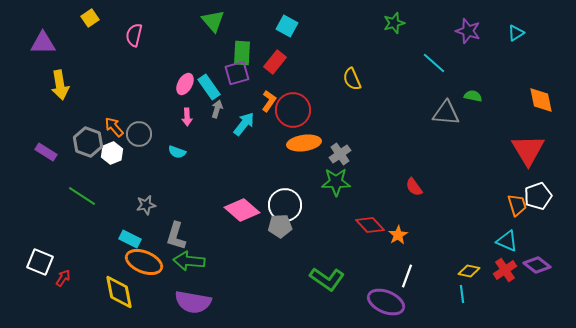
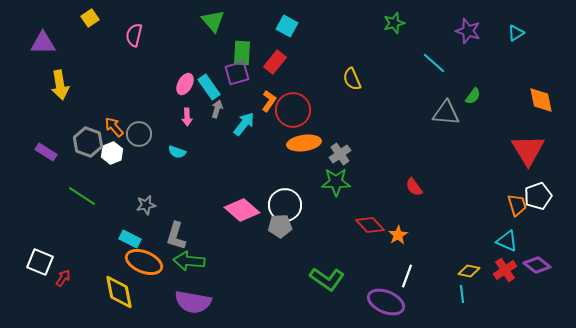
green semicircle at (473, 96): rotated 114 degrees clockwise
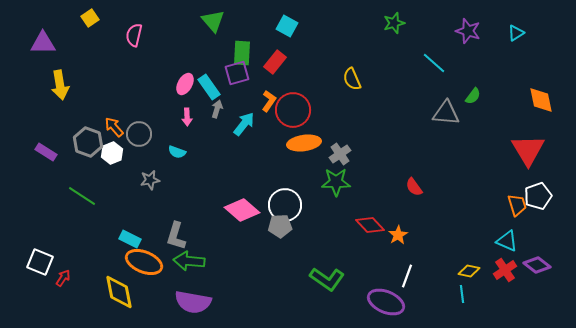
gray star at (146, 205): moved 4 px right, 25 px up
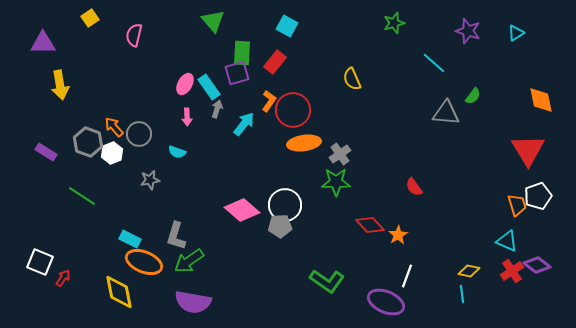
green arrow at (189, 261): rotated 40 degrees counterclockwise
red cross at (505, 270): moved 7 px right, 1 px down
green L-shape at (327, 279): moved 2 px down
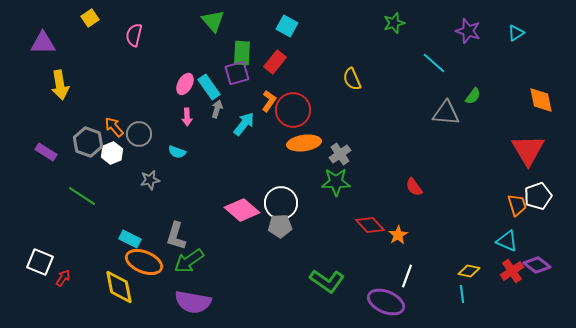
white circle at (285, 205): moved 4 px left, 2 px up
yellow diamond at (119, 292): moved 5 px up
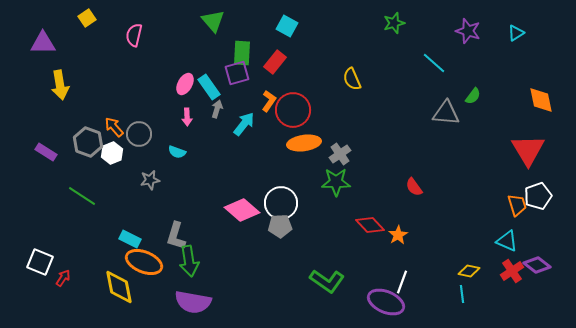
yellow square at (90, 18): moved 3 px left
green arrow at (189, 261): rotated 64 degrees counterclockwise
white line at (407, 276): moved 5 px left, 6 px down
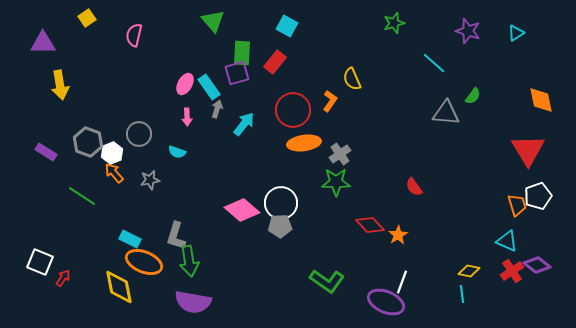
orange L-shape at (269, 101): moved 61 px right
orange arrow at (114, 127): moved 46 px down
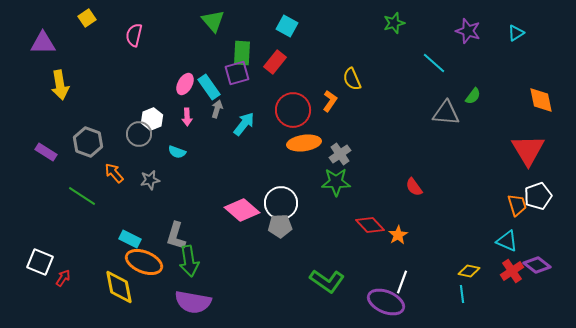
white hexagon at (112, 153): moved 40 px right, 34 px up
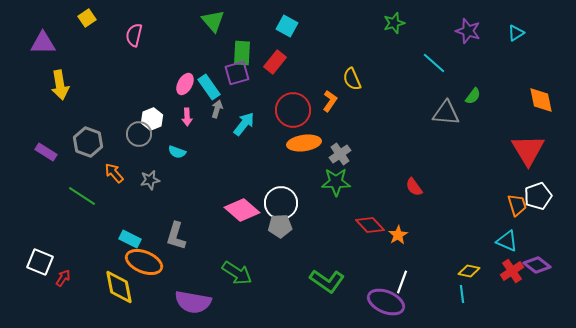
green arrow at (189, 261): moved 48 px right, 12 px down; rotated 48 degrees counterclockwise
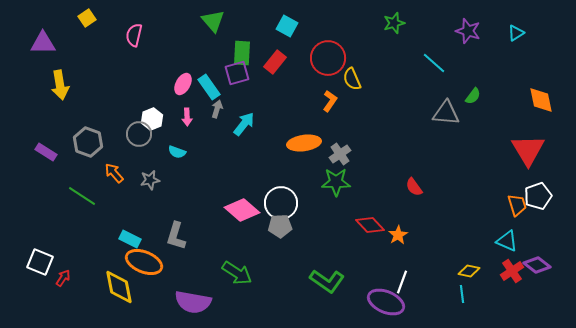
pink ellipse at (185, 84): moved 2 px left
red circle at (293, 110): moved 35 px right, 52 px up
